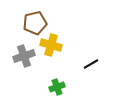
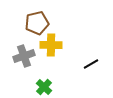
brown pentagon: moved 2 px right
yellow cross: rotated 15 degrees counterclockwise
green cross: moved 13 px left; rotated 28 degrees counterclockwise
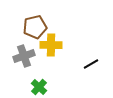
brown pentagon: moved 2 px left, 4 px down
green cross: moved 5 px left
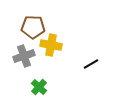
brown pentagon: moved 2 px left; rotated 15 degrees clockwise
yellow cross: rotated 10 degrees clockwise
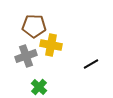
brown pentagon: moved 1 px right, 1 px up
gray cross: moved 2 px right
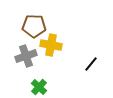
black line: rotated 21 degrees counterclockwise
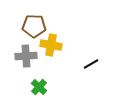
gray cross: rotated 15 degrees clockwise
black line: rotated 21 degrees clockwise
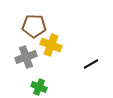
yellow cross: rotated 10 degrees clockwise
gray cross: moved 1 px down; rotated 15 degrees counterclockwise
green cross: rotated 21 degrees counterclockwise
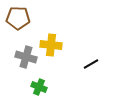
brown pentagon: moved 16 px left, 8 px up
yellow cross: rotated 15 degrees counterclockwise
gray cross: rotated 35 degrees clockwise
